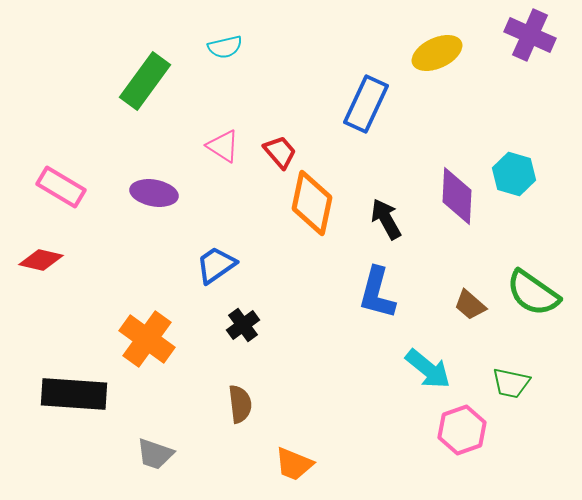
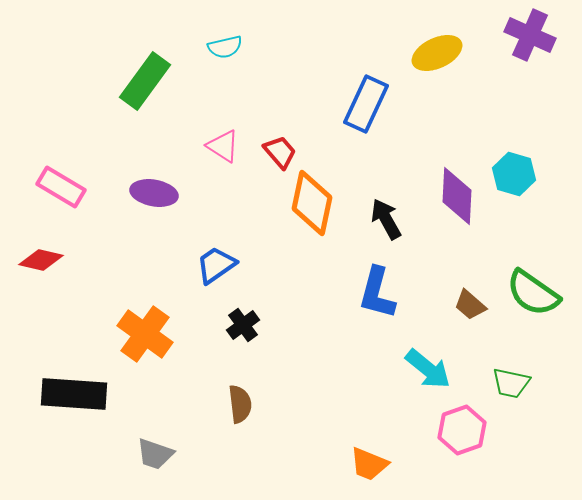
orange cross: moved 2 px left, 5 px up
orange trapezoid: moved 75 px right
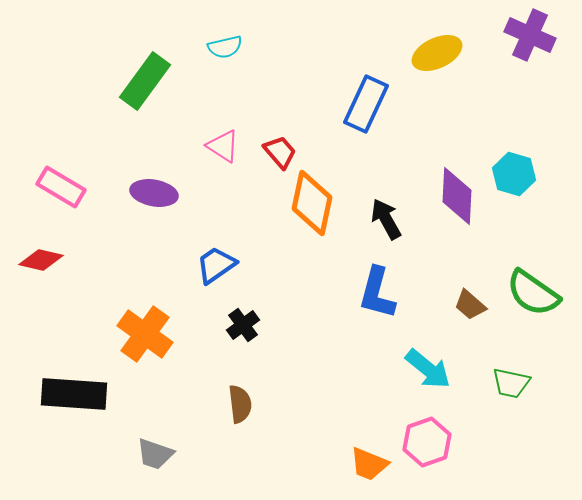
pink hexagon: moved 35 px left, 12 px down
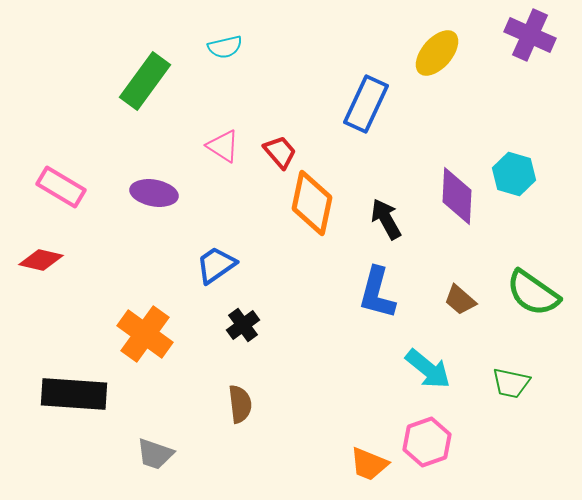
yellow ellipse: rotated 24 degrees counterclockwise
brown trapezoid: moved 10 px left, 5 px up
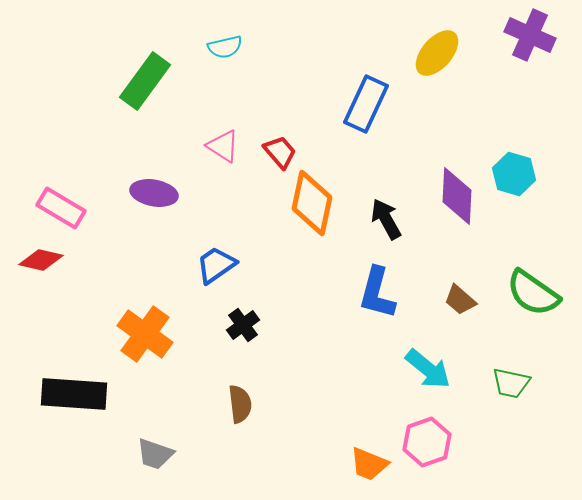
pink rectangle: moved 21 px down
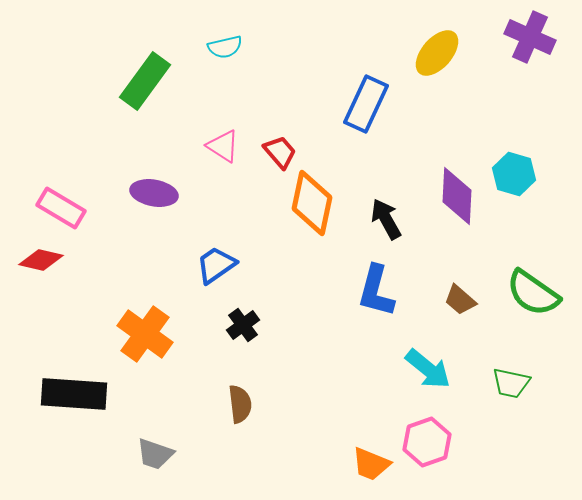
purple cross: moved 2 px down
blue L-shape: moved 1 px left, 2 px up
orange trapezoid: moved 2 px right
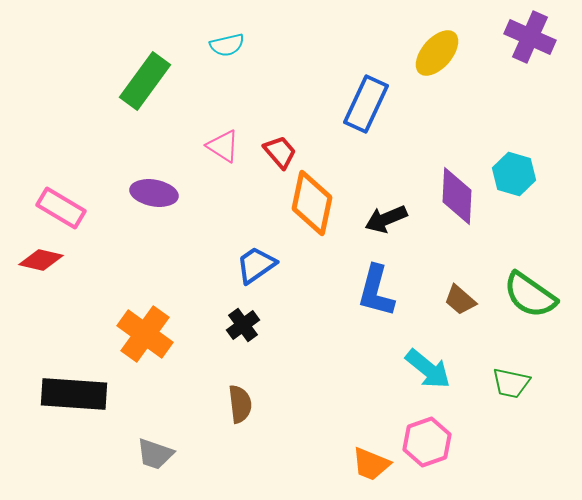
cyan semicircle: moved 2 px right, 2 px up
black arrow: rotated 84 degrees counterclockwise
blue trapezoid: moved 40 px right
green semicircle: moved 3 px left, 2 px down
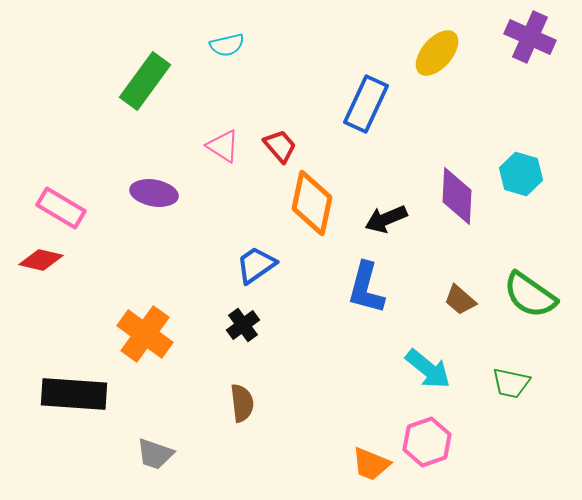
red trapezoid: moved 6 px up
cyan hexagon: moved 7 px right
blue L-shape: moved 10 px left, 3 px up
brown semicircle: moved 2 px right, 1 px up
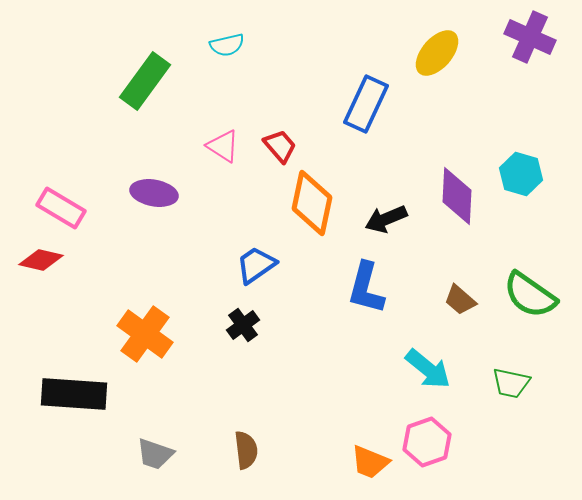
brown semicircle: moved 4 px right, 47 px down
orange trapezoid: moved 1 px left, 2 px up
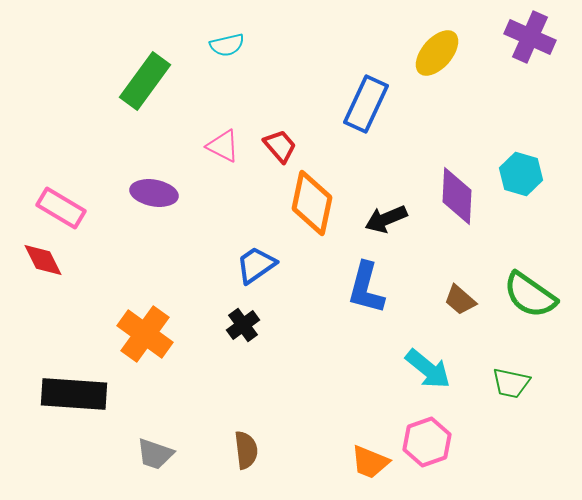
pink triangle: rotated 6 degrees counterclockwise
red diamond: moved 2 px right; rotated 51 degrees clockwise
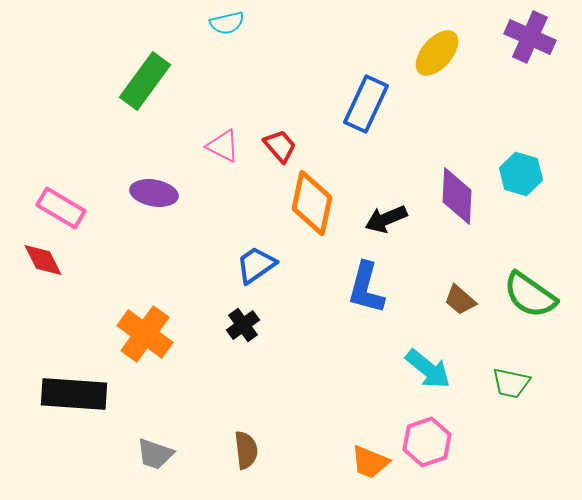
cyan semicircle: moved 22 px up
